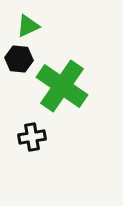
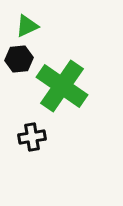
green triangle: moved 1 px left
black hexagon: rotated 12 degrees counterclockwise
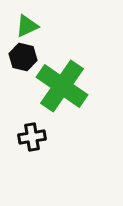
black hexagon: moved 4 px right, 2 px up; rotated 20 degrees clockwise
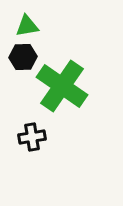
green triangle: rotated 15 degrees clockwise
black hexagon: rotated 16 degrees counterclockwise
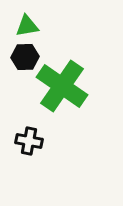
black hexagon: moved 2 px right
black cross: moved 3 px left, 4 px down; rotated 20 degrees clockwise
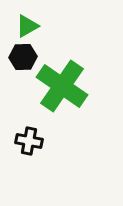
green triangle: rotated 20 degrees counterclockwise
black hexagon: moved 2 px left
